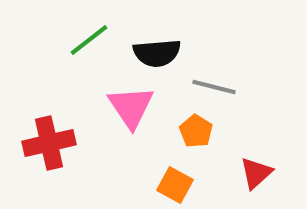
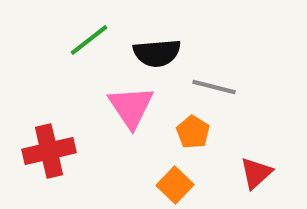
orange pentagon: moved 3 px left, 1 px down
red cross: moved 8 px down
orange square: rotated 15 degrees clockwise
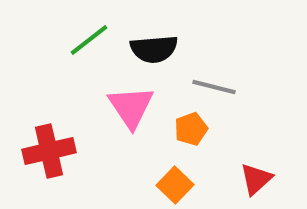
black semicircle: moved 3 px left, 4 px up
orange pentagon: moved 2 px left, 3 px up; rotated 20 degrees clockwise
red triangle: moved 6 px down
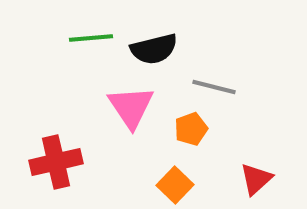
green line: moved 2 px right, 2 px up; rotated 33 degrees clockwise
black semicircle: rotated 9 degrees counterclockwise
red cross: moved 7 px right, 11 px down
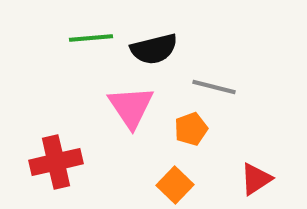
red triangle: rotated 9 degrees clockwise
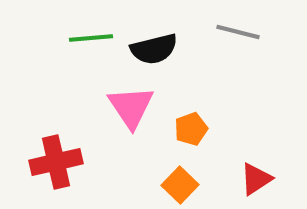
gray line: moved 24 px right, 55 px up
orange square: moved 5 px right
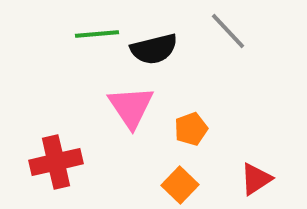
gray line: moved 10 px left, 1 px up; rotated 33 degrees clockwise
green line: moved 6 px right, 4 px up
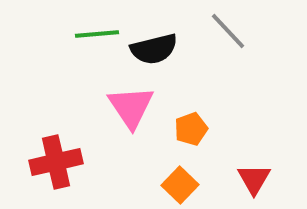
red triangle: moved 2 px left; rotated 27 degrees counterclockwise
